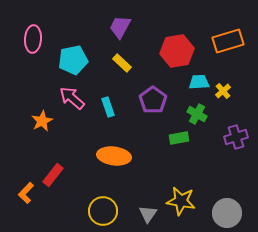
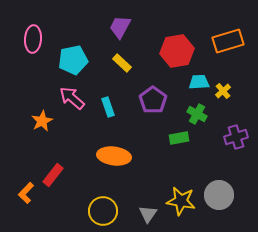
gray circle: moved 8 px left, 18 px up
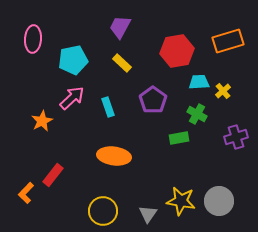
pink arrow: rotated 96 degrees clockwise
gray circle: moved 6 px down
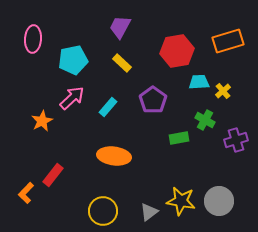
cyan rectangle: rotated 60 degrees clockwise
green cross: moved 8 px right, 6 px down
purple cross: moved 3 px down
gray triangle: moved 1 px right, 2 px up; rotated 18 degrees clockwise
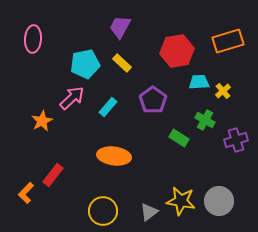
cyan pentagon: moved 12 px right, 4 px down
green rectangle: rotated 42 degrees clockwise
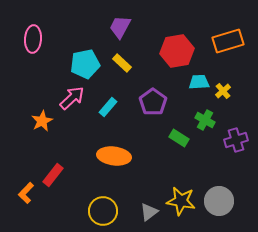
purple pentagon: moved 2 px down
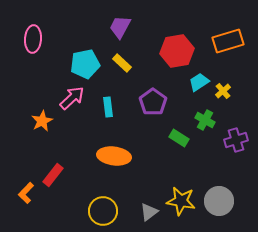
cyan trapezoid: rotated 30 degrees counterclockwise
cyan rectangle: rotated 48 degrees counterclockwise
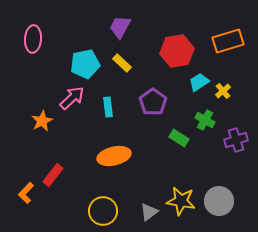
orange ellipse: rotated 20 degrees counterclockwise
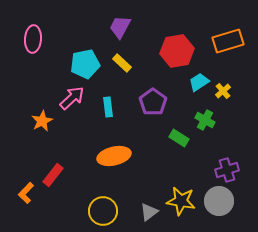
purple cross: moved 9 px left, 30 px down
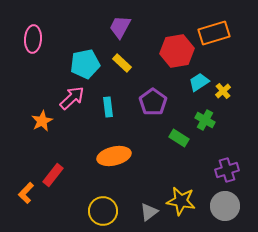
orange rectangle: moved 14 px left, 8 px up
gray circle: moved 6 px right, 5 px down
